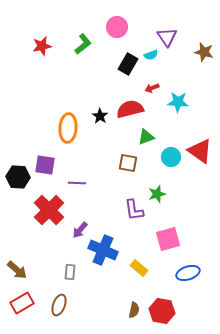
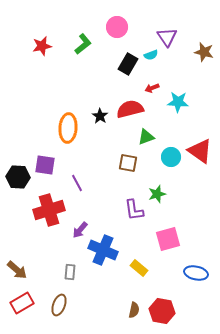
purple line: rotated 60 degrees clockwise
red cross: rotated 28 degrees clockwise
blue ellipse: moved 8 px right; rotated 30 degrees clockwise
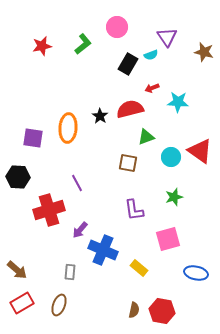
purple square: moved 12 px left, 27 px up
green star: moved 17 px right, 3 px down
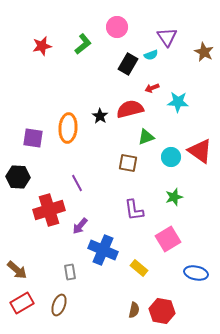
brown star: rotated 12 degrees clockwise
purple arrow: moved 4 px up
pink square: rotated 15 degrees counterclockwise
gray rectangle: rotated 14 degrees counterclockwise
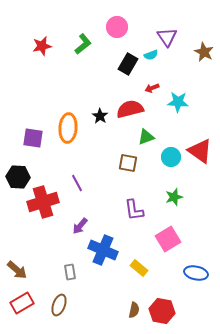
red cross: moved 6 px left, 8 px up
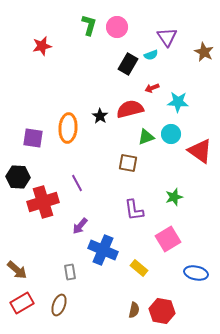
green L-shape: moved 6 px right, 19 px up; rotated 35 degrees counterclockwise
cyan circle: moved 23 px up
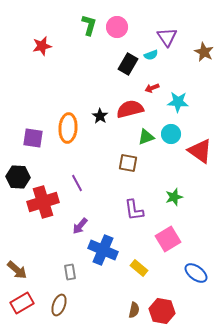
blue ellipse: rotated 25 degrees clockwise
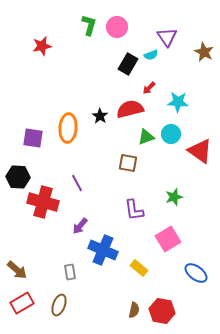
red arrow: moved 3 px left; rotated 24 degrees counterclockwise
red cross: rotated 32 degrees clockwise
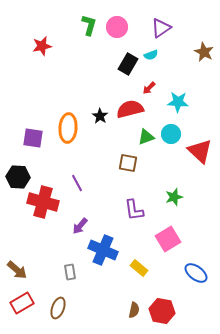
purple triangle: moved 6 px left, 9 px up; rotated 30 degrees clockwise
red triangle: rotated 8 degrees clockwise
brown ellipse: moved 1 px left, 3 px down
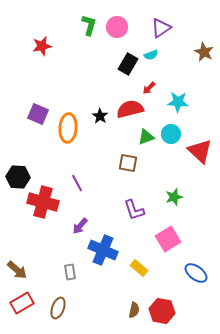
purple square: moved 5 px right, 24 px up; rotated 15 degrees clockwise
purple L-shape: rotated 10 degrees counterclockwise
